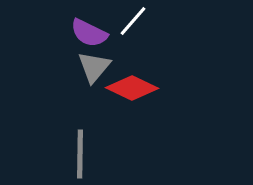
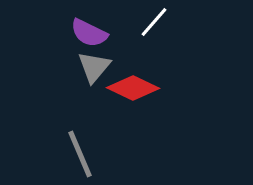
white line: moved 21 px right, 1 px down
red diamond: moved 1 px right
gray line: rotated 24 degrees counterclockwise
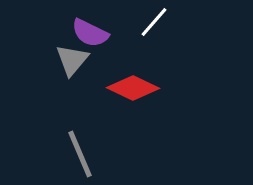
purple semicircle: moved 1 px right
gray triangle: moved 22 px left, 7 px up
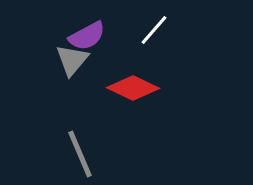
white line: moved 8 px down
purple semicircle: moved 3 px left, 3 px down; rotated 54 degrees counterclockwise
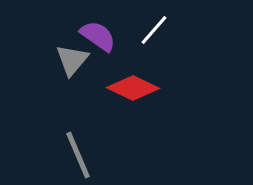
purple semicircle: moved 11 px right; rotated 117 degrees counterclockwise
gray line: moved 2 px left, 1 px down
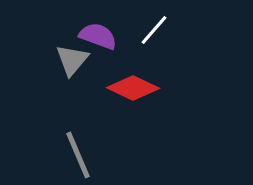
purple semicircle: rotated 15 degrees counterclockwise
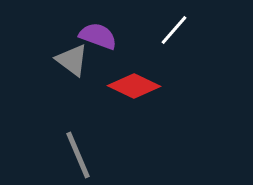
white line: moved 20 px right
gray triangle: rotated 33 degrees counterclockwise
red diamond: moved 1 px right, 2 px up
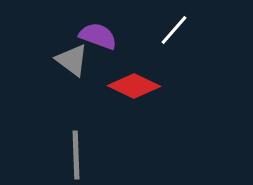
gray line: moved 2 px left; rotated 21 degrees clockwise
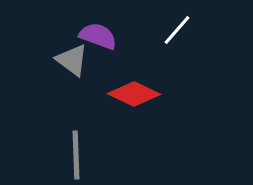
white line: moved 3 px right
red diamond: moved 8 px down
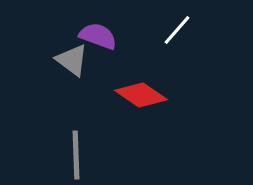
red diamond: moved 7 px right, 1 px down; rotated 9 degrees clockwise
